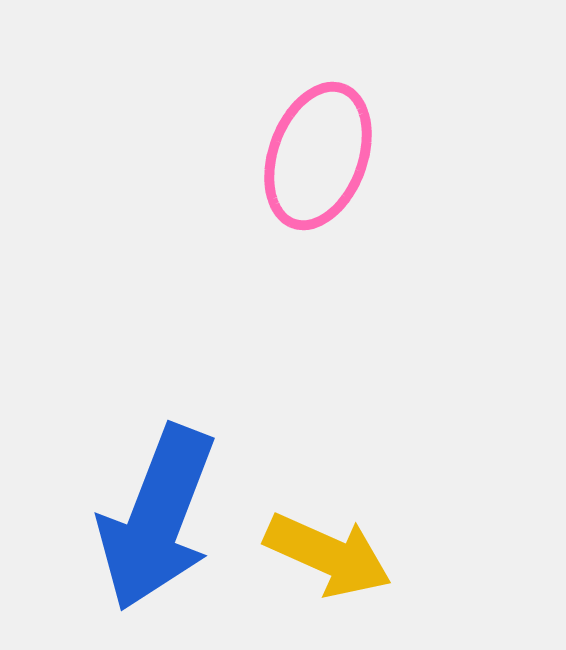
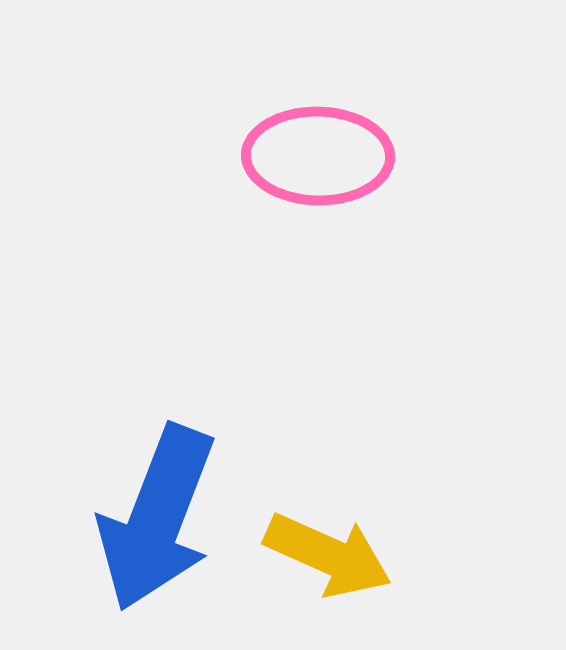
pink ellipse: rotated 71 degrees clockwise
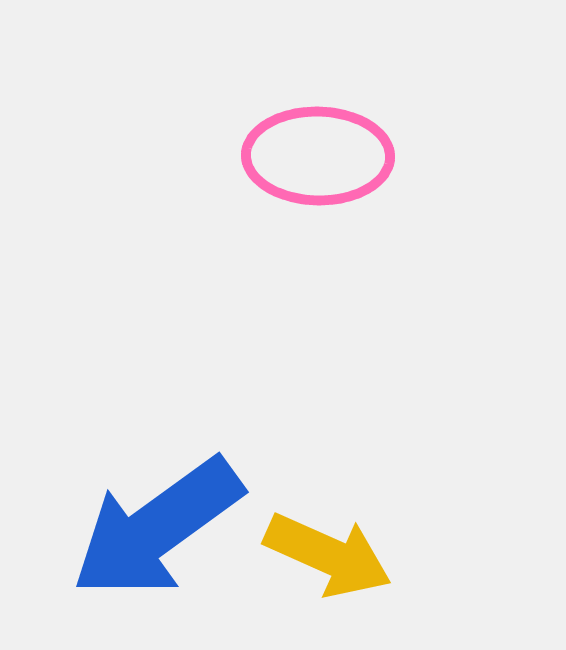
blue arrow: moved 10 px down; rotated 33 degrees clockwise
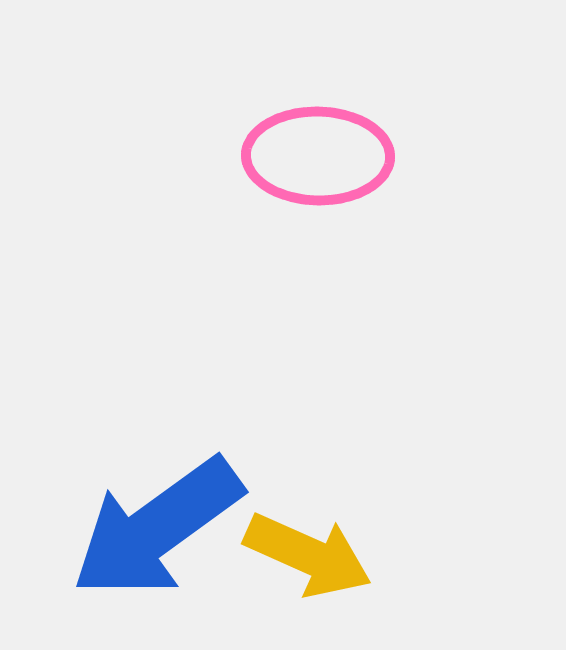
yellow arrow: moved 20 px left
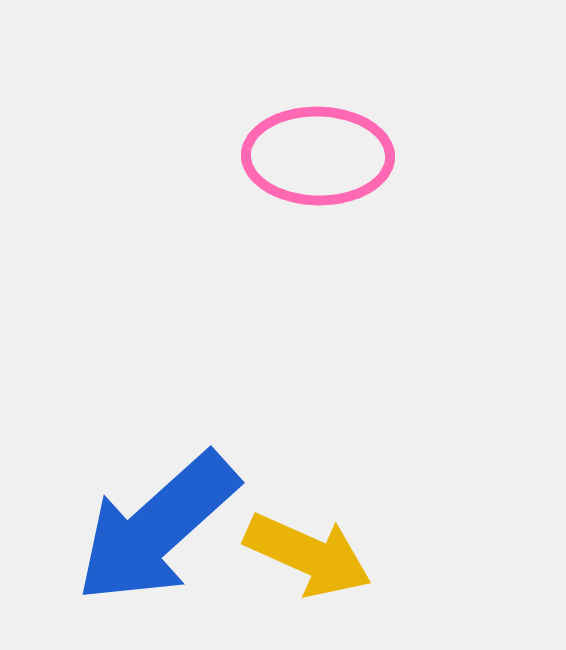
blue arrow: rotated 6 degrees counterclockwise
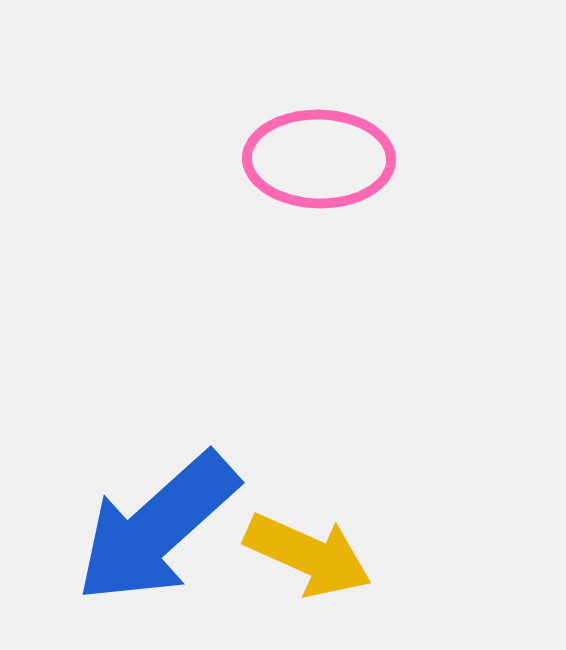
pink ellipse: moved 1 px right, 3 px down
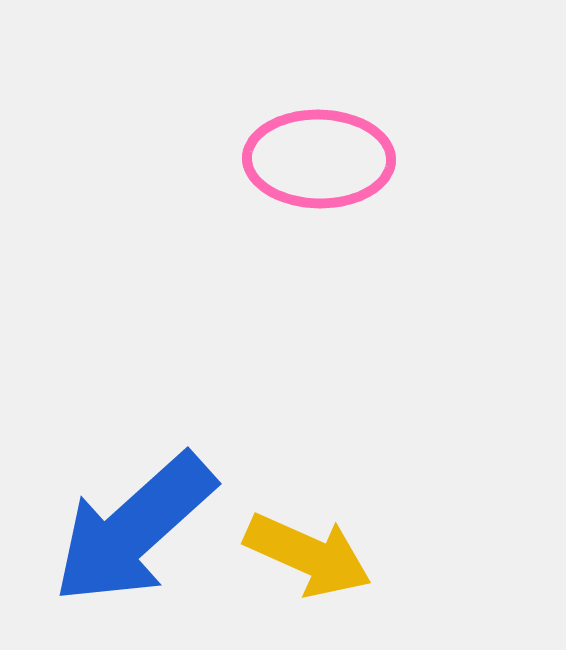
blue arrow: moved 23 px left, 1 px down
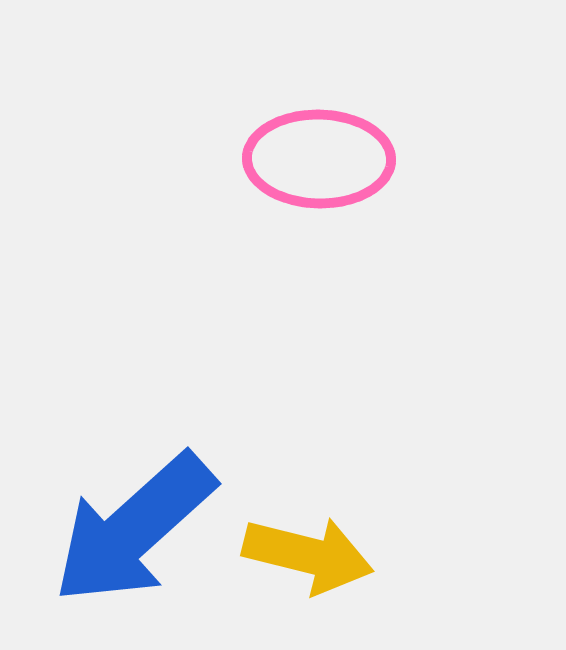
yellow arrow: rotated 10 degrees counterclockwise
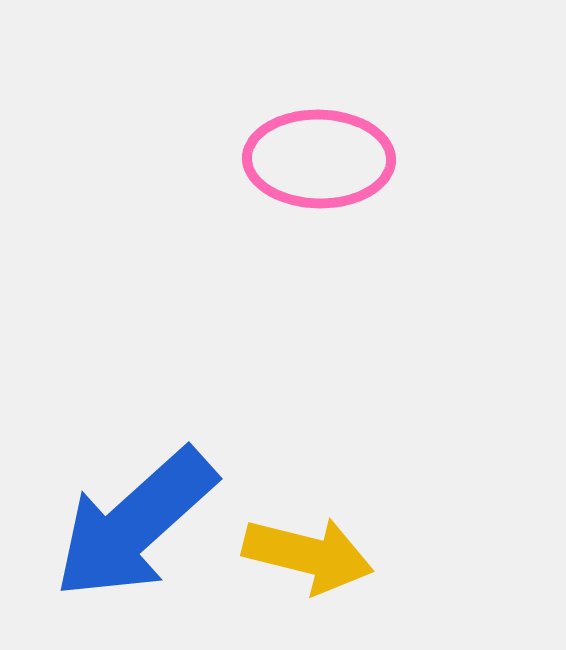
blue arrow: moved 1 px right, 5 px up
